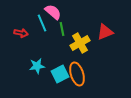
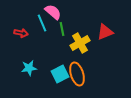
cyan star: moved 8 px left, 2 px down
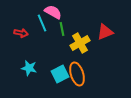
pink semicircle: rotated 12 degrees counterclockwise
cyan star: rotated 21 degrees clockwise
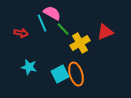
pink semicircle: moved 1 px left, 1 px down
green line: moved 1 px right; rotated 32 degrees counterclockwise
cyan star: moved 1 px up
orange ellipse: moved 1 px left
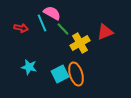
red arrow: moved 5 px up
